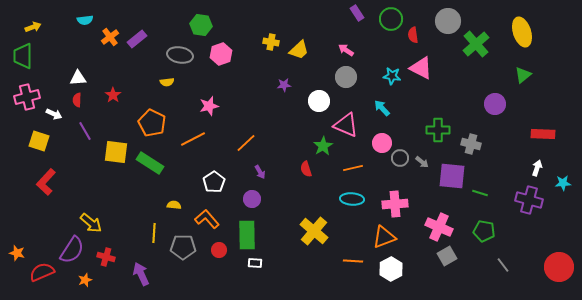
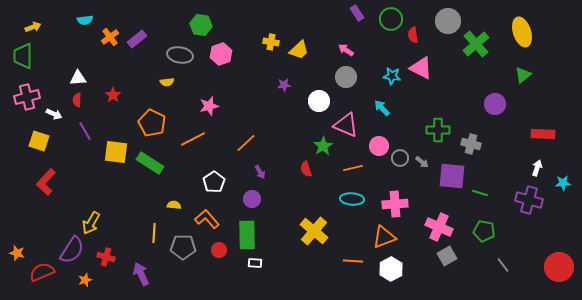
pink circle at (382, 143): moved 3 px left, 3 px down
yellow arrow at (91, 223): rotated 80 degrees clockwise
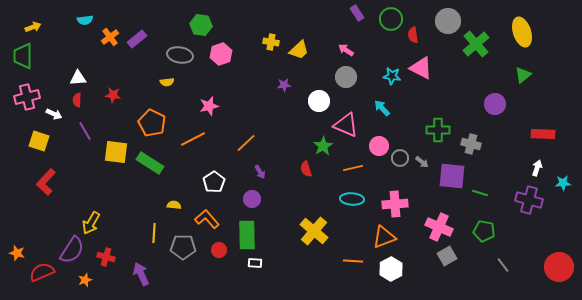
red star at (113, 95): rotated 28 degrees counterclockwise
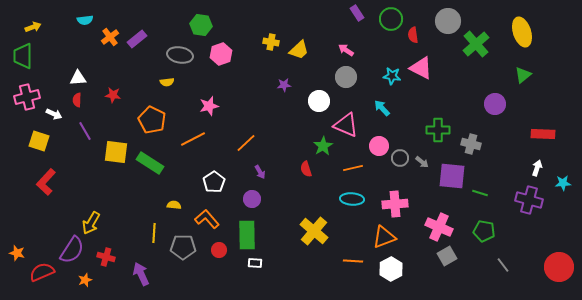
orange pentagon at (152, 123): moved 3 px up
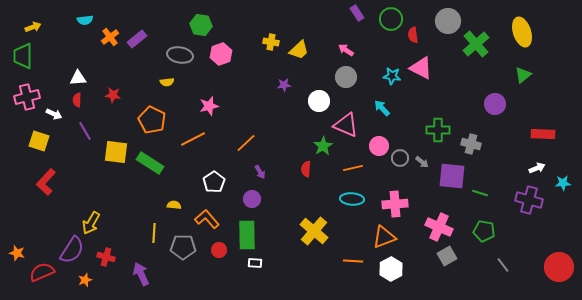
white arrow at (537, 168): rotated 49 degrees clockwise
red semicircle at (306, 169): rotated 21 degrees clockwise
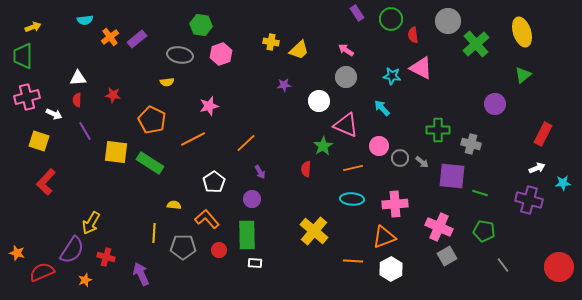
red rectangle at (543, 134): rotated 65 degrees counterclockwise
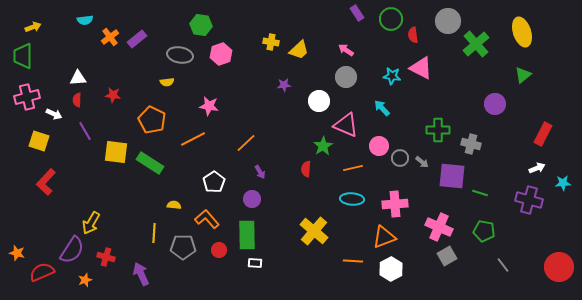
pink star at (209, 106): rotated 24 degrees clockwise
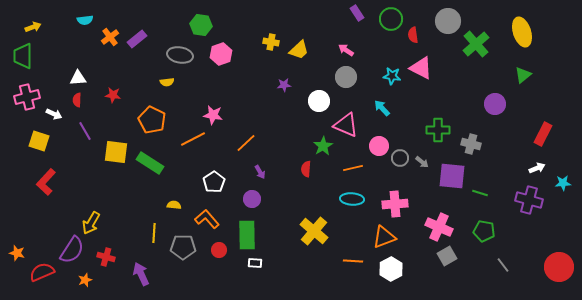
pink star at (209, 106): moved 4 px right, 9 px down
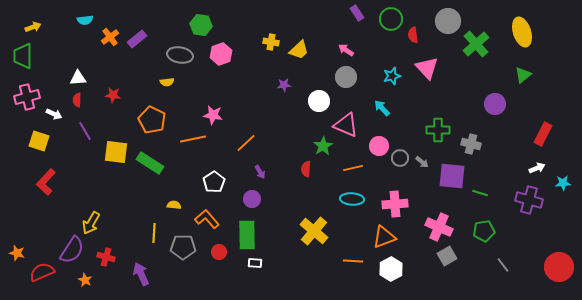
pink triangle at (421, 68): moved 6 px right; rotated 20 degrees clockwise
cyan star at (392, 76): rotated 24 degrees counterclockwise
orange line at (193, 139): rotated 15 degrees clockwise
green pentagon at (484, 231): rotated 20 degrees counterclockwise
red circle at (219, 250): moved 2 px down
orange star at (85, 280): rotated 24 degrees counterclockwise
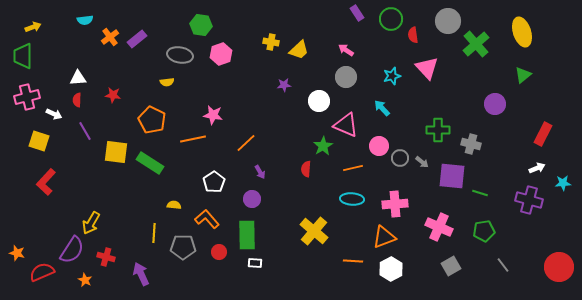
gray square at (447, 256): moved 4 px right, 10 px down
